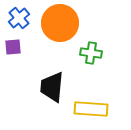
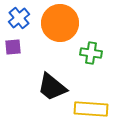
black trapezoid: rotated 56 degrees counterclockwise
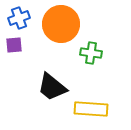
blue cross: rotated 20 degrees clockwise
orange circle: moved 1 px right, 1 px down
purple square: moved 1 px right, 2 px up
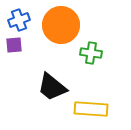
blue cross: moved 2 px down
orange circle: moved 1 px down
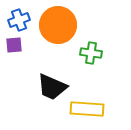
orange circle: moved 3 px left
black trapezoid: rotated 16 degrees counterclockwise
yellow rectangle: moved 4 px left
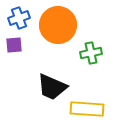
blue cross: moved 2 px up
green cross: rotated 20 degrees counterclockwise
